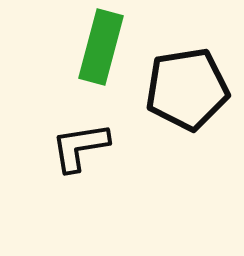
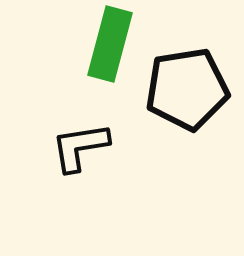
green rectangle: moved 9 px right, 3 px up
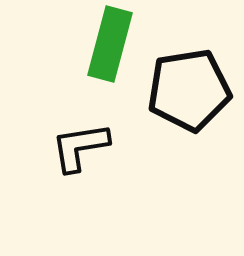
black pentagon: moved 2 px right, 1 px down
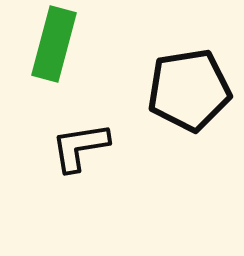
green rectangle: moved 56 px left
